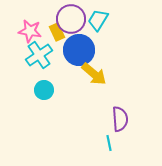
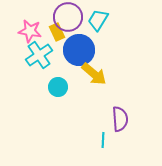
purple circle: moved 3 px left, 2 px up
cyan circle: moved 14 px right, 3 px up
cyan line: moved 6 px left, 3 px up; rotated 14 degrees clockwise
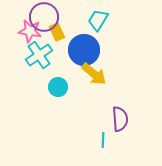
purple circle: moved 24 px left
blue circle: moved 5 px right
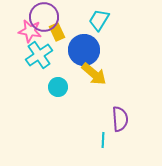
cyan trapezoid: moved 1 px right
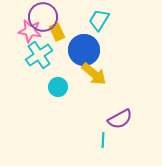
purple circle: moved 1 px left
purple semicircle: rotated 65 degrees clockwise
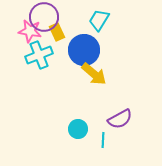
purple circle: moved 1 px right
cyan cross: rotated 12 degrees clockwise
cyan circle: moved 20 px right, 42 px down
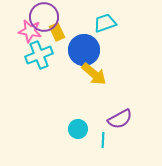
cyan trapezoid: moved 6 px right, 3 px down; rotated 40 degrees clockwise
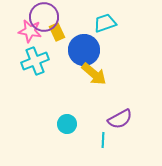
cyan cross: moved 4 px left, 6 px down
cyan circle: moved 11 px left, 5 px up
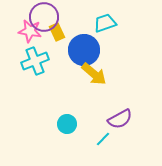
cyan line: moved 1 px up; rotated 42 degrees clockwise
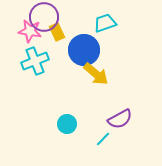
yellow arrow: moved 2 px right
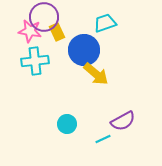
cyan cross: rotated 16 degrees clockwise
purple semicircle: moved 3 px right, 2 px down
cyan line: rotated 21 degrees clockwise
